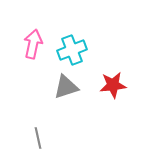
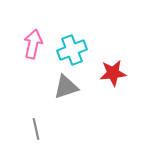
red star: moved 12 px up
gray line: moved 2 px left, 9 px up
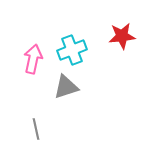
pink arrow: moved 15 px down
red star: moved 9 px right, 37 px up
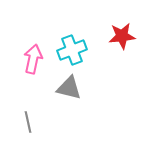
gray triangle: moved 3 px right, 1 px down; rotated 32 degrees clockwise
gray line: moved 8 px left, 7 px up
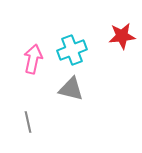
gray triangle: moved 2 px right, 1 px down
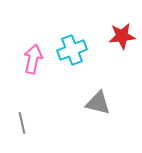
gray triangle: moved 27 px right, 14 px down
gray line: moved 6 px left, 1 px down
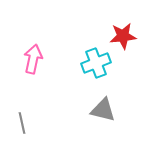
red star: moved 1 px right
cyan cross: moved 24 px right, 13 px down
gray triangle: moved 5 px right, 7 px down
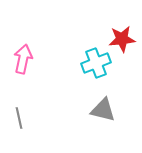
red star: moved 1 px left, 3 px down
pink arrow: moved 10 px left
gray line: moved 3 px left, 5 px up
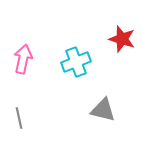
red star: rotated 24 degrees clockwise
cyan cross: moved 20 px left, 1 px up
